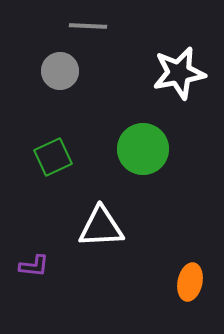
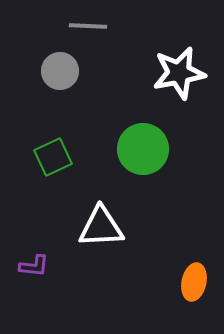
orange ellipse: moved 4 px right
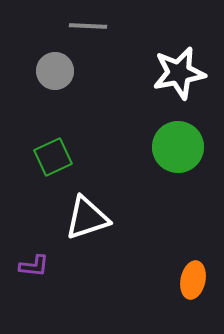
gray circle: moved 5 px left
green circle: moved 35 px right, 2 px up
white triangle: moved 14 px left, 9 px up; rotated 15 degrees counterclockwise
orange ellipse: moved 1 px left, 2 px up
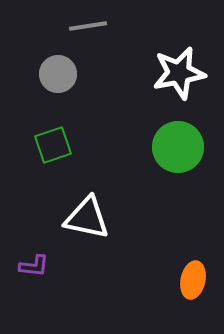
gray line: rotated 12 degrees counterclockwise
gray circle: moved 3 px right, 3 px down
green square: moved 12 px up; rotated 6 degrees clockwise
white triangle: rotated 30 degrees clockwise
